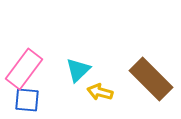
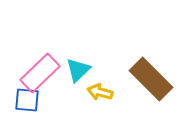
pink rectangle: moved 16 px right, 4 px down; rotated 9 degrees clockwise
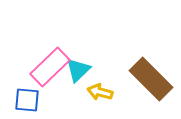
pink rectangle: moved 10 px right, 6 px up
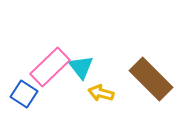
cyan triangle: moved 3 px right, 3 px up; rotated 24 degrees counterclockwise
yellow arrow: moved 1 px right, 1 px down
blue square: moved 3 px left, 6 px up; rotated 28 degrees clockwise
